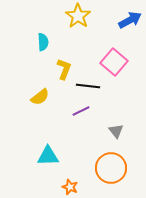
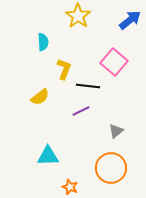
blue arrow: rotated 10 degrees counterclockwise
gray triangle: rotated 28 degrees clockwise
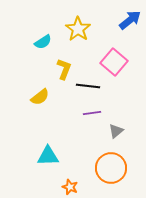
yellow star: moved 13 px down
cyan semicircle: rotated 60 degrees clockwise
purple line: moved 11 px right, 2 px down; rotated 18 degrees clockwise
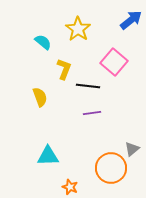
blue arrow: moved 1 px right
cyan semicircle: rotated 108 degrees counterclockwise
yellow semicircle: rotated 72 degrees counterclockwise
gray triangle: moved 16 px right, 18 px down
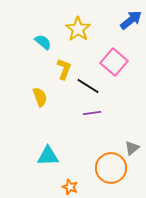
black line: rotated 25 degrees clockwise
gray triangle: moved 1 px up
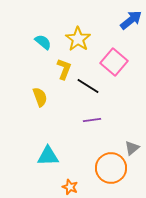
yellow star: moved 10 px down
purple line: moved 7 px down
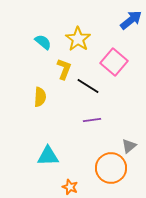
yellow semicircle: rotated 24 degrees clockwise
gray triangle: moved 3 px left, 2 px up
